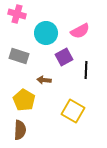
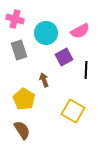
pink cross: moved 2 px left, 5 px down
gray rectangle: moved 6 px up; rotated 54 degrees clockwise
brown arrow: rotated 64 degrees clockwise
yellow pentagon: moved 1 px up
brown semicircle: moved 2 px right; rotated 36 degrees counterclockwise
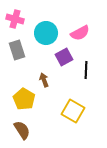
pink semicircle: moved 2 px down
gray rectangle: moved 2 px left
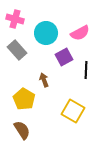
gray rectangle: rotated 24 degrees counterclockwise
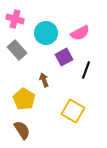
black line: rotated 18 degrees clockwise
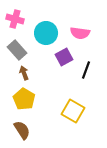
pink semicircle: rotated 36 degrees clockwise
brown arrow: moved 20 px left, 7 px up
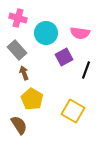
pink cross: moved 3 px right, 1 px up
yellow pentagon: moved 8 px right
brown semicircle: moved 3 px left, 5 px up
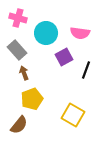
yellow pentagon: rotated 20 degrees clockwise
yellow square: moved 4 px down
brown semicircle: rotated 72 degrees clockwise
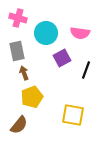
gray rectangle: moved 1 px down; rotated 30 degrees clockwise
purple square: moved 2 px left, 1 px down
yellow pentagon: moved 2 px up
yellow square: rotated 20 degrees counterclockwise
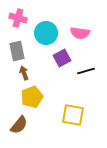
black line: moved 1 px down; rotated 54 degrees clockwise
